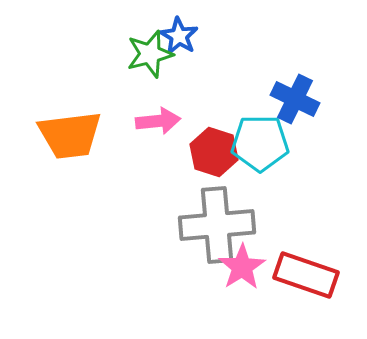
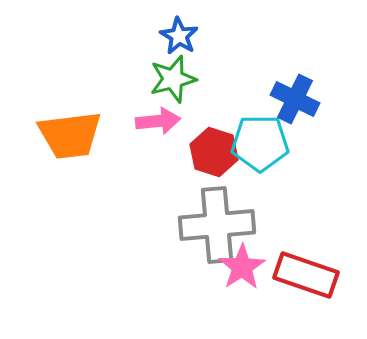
green star: moved 23 px right, 25 px down
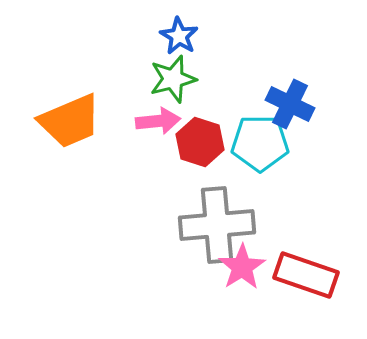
blue cross: moved 5 px left, 5 px down
orange trapezoid: moved 14 px up; rotated 16 degrees counterclockwise
red hexagon: moved 14 px left, 10 px up
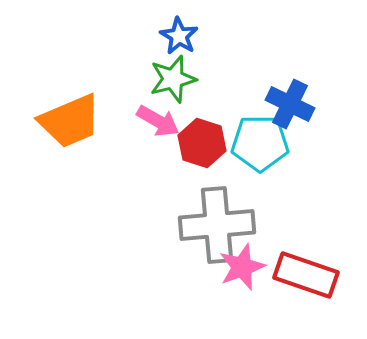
pink arrow: rotated 36 degrees clockwise
red hexagon: moved 2 px right, 1 px down
pink star: rotated 12 degrees clockwise
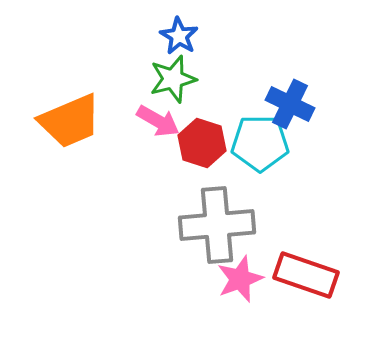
pink star: moved 2 px left, 12 px down
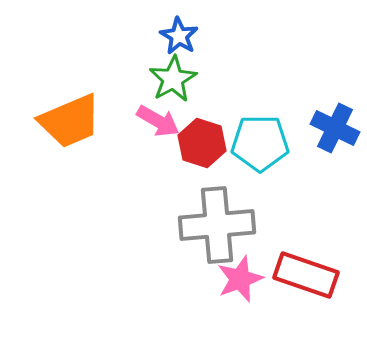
green star: rotated 15 degrees counterclockwise
blue cross: moved 45 px right, 24 px down
